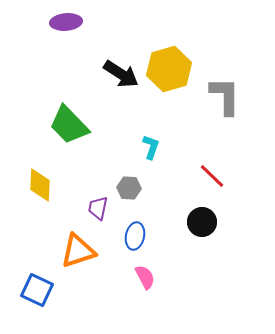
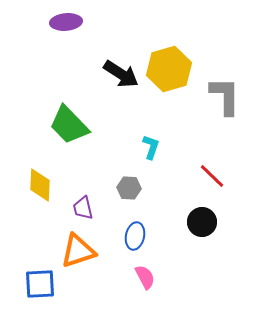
purple trapezoid: moved 15 px left; rotated 25 degrees counterclockwise
blue square: moved 3 px right, 6 px up; rotated 28 degrees counterclockwise
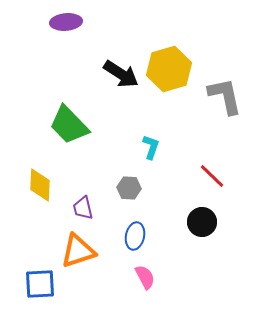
gray L-shape: rotated 12 degrees counterclockwise
